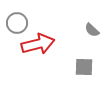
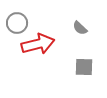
gray semicircle: moved 12 px left, 2 px up
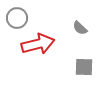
gray circle: moved 5 px up
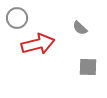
gray square: moved 4 px right
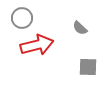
gray circle: moved 5 px right
red arrow: moved 1 px left, 1 px down
